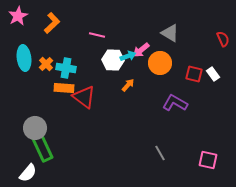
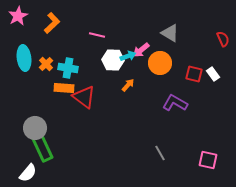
cyan cross: moved 2 px right
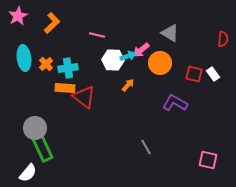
red semicircle: rotated 28 degrees clockwise
cyan cross: rotated 18 degrees counterclockwise
orange rectangle: moved 1 px right
gray line: moved 14 px left, 6 px up
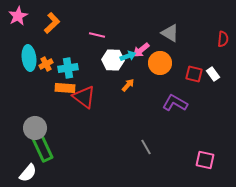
cyan ellipse: moved 5 px right
orange cross: rotated 16 degrees clockwise
pink square: moved 3 px left
